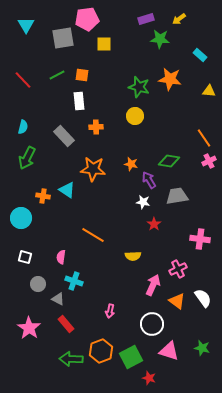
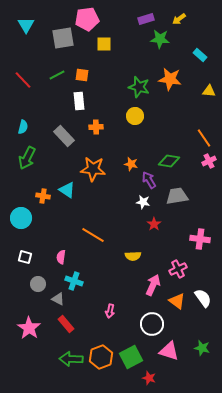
orange hexagon at (101, 351): moved 6 px down
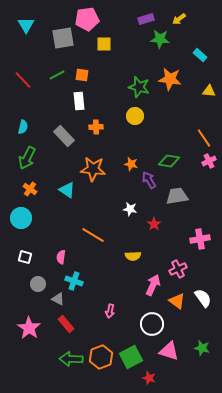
orange cross at (43, 196): moved 13 px left, 7 px up; rotated 24 degrees clockwise
white star at (143, 202): moved 13 px left, 7 px down
pink cross at (200, 239): rotated 18 degrees counterclockwise
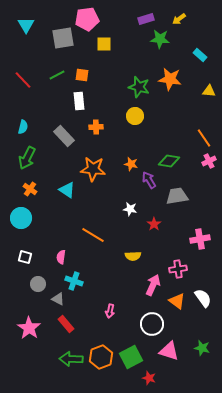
pink cross at (178, 269): rotated 18 degrees clockwise
